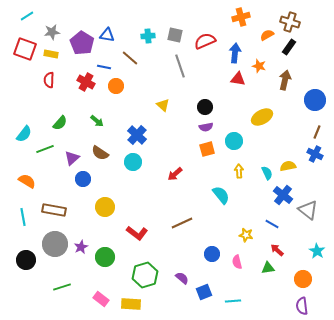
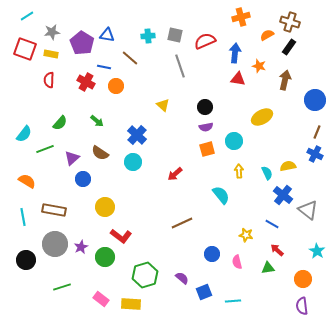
red L-shape at (137, 233): moved 16 px left, 3 px down
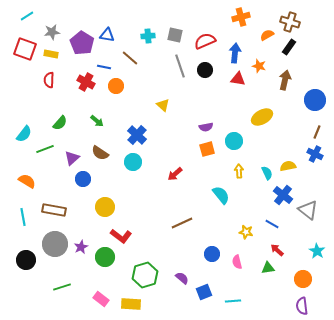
black circle at (205, 107): moved 37 px up
yellow star at (246, 235): moved 3 px up
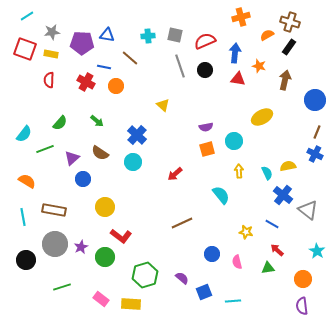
purple pentagon at (82, 43): rotated 30 degrees counterclockwise
